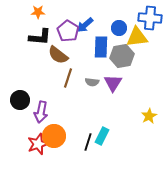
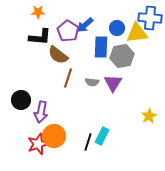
blue circle: moved 2 px left
yellow triangle: moved 4 px up
black circle: moved 1 px right
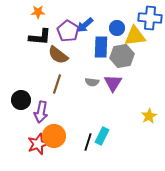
yellow triangle: moved 2 px left, 3 px down
brown line: moved 11 px left, 6 px down
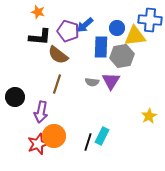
orange star: rotated 16 degrees clockwise
blue cross: moved 2 px down
purple pentagon: rotated 15 degrees counterclockwise
purple triangle: moved 2 px left, 2 px up
black circle: moved 6 px left, 3 px up
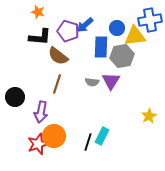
blue cross: rotated 15 degrees counterclockwise
brown semicircle: moved 1 px down
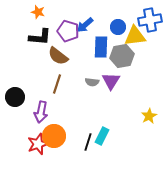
blue circle: moved 1 px right, 1 px up
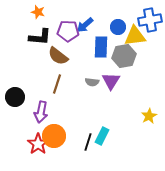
purple pentagon: rotated 15 degrees counterclockwise
gray hexagon: moved 2 px right
red star: rotated 15 degrees counterclockwise
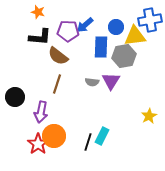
blue circle: moved 2 px left
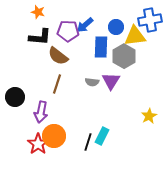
gray hexagon: rotated 20 degrees counterclockwise
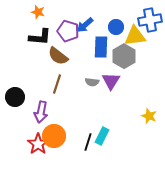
purple pentagon: rotated 15 degrees clockwise
yellow star: rotated 21 degrees counterclockwise
